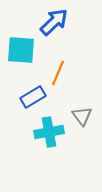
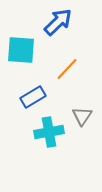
blue arrow: moved 4 px right
orange line: moved 9 px right, 4 px up; rotated 20 degrees clockwise
gray triangle: rotated 10 degrees clockwise
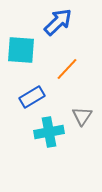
blue rectangle: moved 1 px left
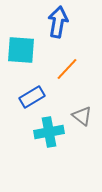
blue arrow: rotated 36 degrees counterclockwise
gray triangle: rotated 25 degrees counterclockwise
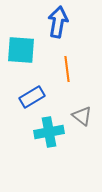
orange line: rotated 50 degrees counterclockwise
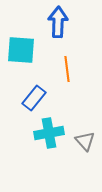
blue arrow: rotated 8 degrees counterclockwise
blue rectangle: moved 2 px right, 1 px down; rotated 20 degrees counterclockwise
gray triangle: moved 3 px right, 25 px down; rotated 10 degrees clockwise
cyan cross: moved 1 px down
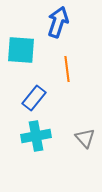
blue arrow: rotated 16 degrees clockwise
cyan cross: moved 13 px left, 3 px down
gray triangle: moved 3 px up
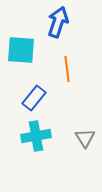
gray triangle: rotated 10 degrees clockwise
